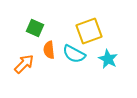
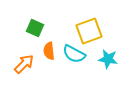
orange semicircle: moved 1 px down
cyan star: rotated 18 degrees counterclockwise
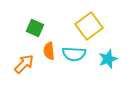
yellow square: moved 5 px up; rotated 16 degrees counterclockwise
cyan semicircle: rotated 25 degrees counterclockwise
cyan star: rotated 30 degrees counterclockwise
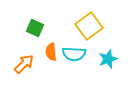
orange semicircle: moved 2 px right, 1 px down
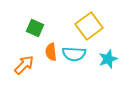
orange arrow: moved 1 px down
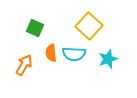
yellow square: rotated 12 degrees counterclockwise
orange semicircle: moved 1 px down
orange arrow: rotated 15 degrees counterclockwise
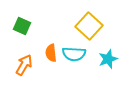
green square: moved 13 px left, 2 px up
